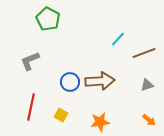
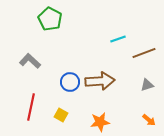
green pentagon: moved 2 px right
cyan line: rotated 28 degrees clockwise
gray L-shape: rotated 65 degrees clockwise
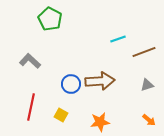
brown line: moved 1 px up
blue circle: moved 1 px right, 2 px down
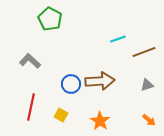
orange star: moved 1 px up; rotated 30 degrees counterclockwise
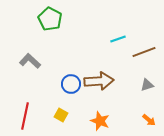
brown arrow: moved 1 px left
red line: moved 6 px left, 9 px down
orange star: rotated 12 degrees counterclockwise
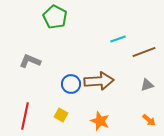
green pentagon: moved 5 px right, 2 px up
gray L-shape: rotated 20 degrees counterclockwise
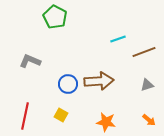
blue circle: moved 3 px left
orange star: moved 6 px right, 1 px down; rotated 12 degrees counterclockwise
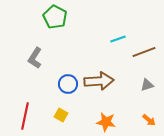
gray L-shape: moved 5 px right, 3 px up; rotated 80 degrees counterclockwise
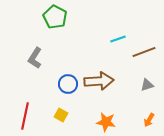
orange arrow: rotated 80 degrees clockwise
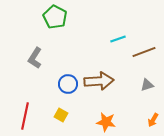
orange arrow: moved 4 px right
